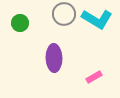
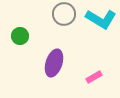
cyan L-shape: moved 4 px right
green circle: moved 13 px down
purple ellipse: moved 5 px down; rotated 20 degrees clockwise
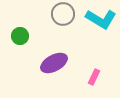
gray circle: moved 1 px left
purple ellipse: rotated 44 degrees clockwise
pink rectangle: rotated 35 degrees counterclockwise
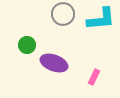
cyan L-shape: rotated 36 degrees counterclockwise
green circle: moved 7 px right, 9 px down
purple ellipse: rotated 48 degrees clockwise
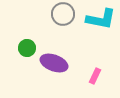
cyan L-shape: rotated 16 degrees clockwise
green circle: moved 3 px down
pink rectangle: moved 1 px right, 1 px up
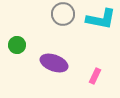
green circle: moved 10 px left, 3 px up
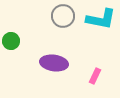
gray circle: moved 2 px down
green circle: moved 6 px left, 4 px up
purple ellipse: rotated 12 degrees counterclockwise
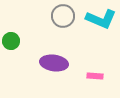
cyan L-shape: rotated 12 degrees clockwise
pink rectangle: rotated 70 degrees clockwise
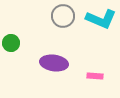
green circle: moved 2 px down
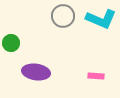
purple ellipse: moved 18 px left, 9 px down
pink rectangle: moved 1 px right
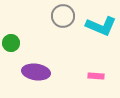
cyan L-shape: moved 7 px down
